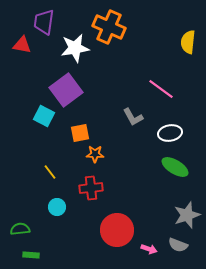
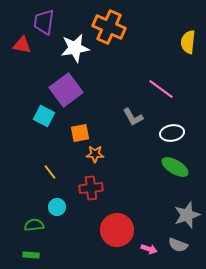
white ellipse: moved 2 px right
green semicircle: moved 14 px right, 4 px up
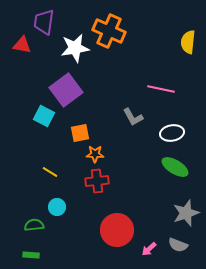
orange cross: moved 4 px down
pink line: rotated 24 degrees counterclockwise
yellow line: rotated 21 degrees counterclockwise
red cross: moved 6 px right, 7 px up
gray star: moved 1 px left, 2 px up
pink arrow: rotated 119 degrees clockwise
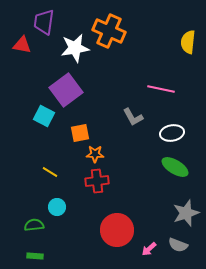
green rectangle: moved 4 px right, 1 px down
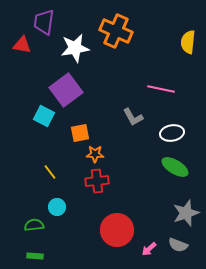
orange cross: moved 7 px right
yellow line: rotated 21 degrees clockwise
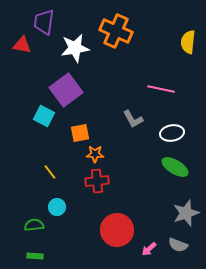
gray L-shape: moved 2 px down
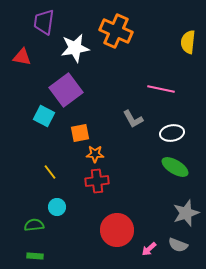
red triangle: moved 12 px down
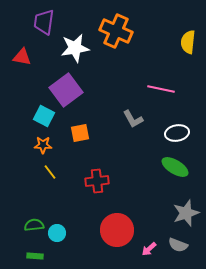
white ellipse: moved 5 px right
orange star: moved 52 px left, 9 px up
cyan circle: moved 26 px down
